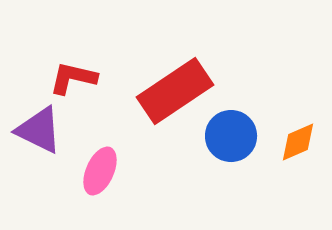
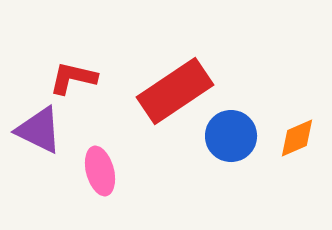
orange diamond: moved 1 px left, 4 px up
pink ellipse: rotated 39 degrees counterclockwise
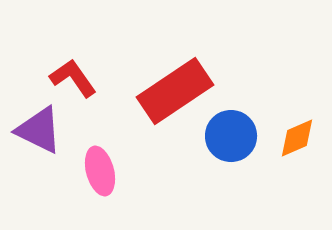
red L-shape: rotated 42 degrees clockwise
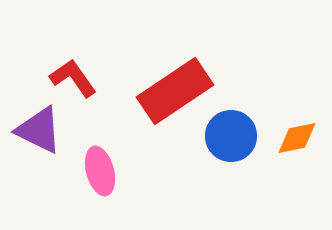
orange diamond: rotated 12 degrees clockwise
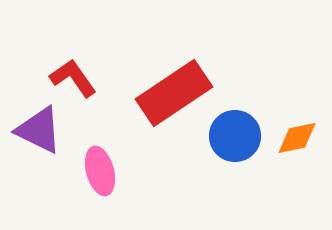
red rectangle: moved 1 px left, 2 px down
blue circle: moved 4 px right
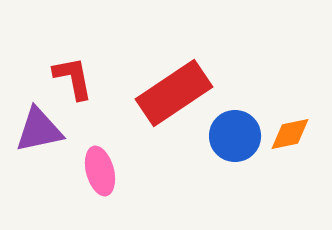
red L-shape: rotated 24 degrees clockwise
purple triangle: rotated 38 degrees counterclockwise
orange diamond: moved 7 px left, 4 px up
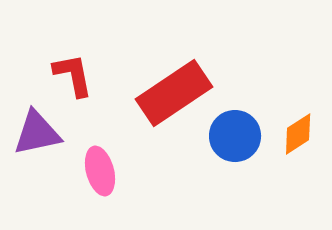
red L-shape: moved 3 px up
purple triangle: moved 2 px left, 3 px down
orange diamond: moved 8 px right; rotated 21 degrees counterclockwise
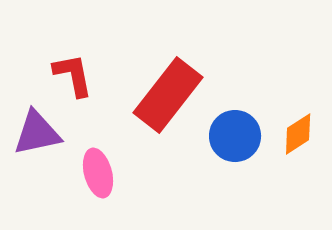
red rectangle: moved 6 px left, 2 px down; rotated 18 degrees counterclockwise
pink ellipse: moved 2 px left, 2 px down
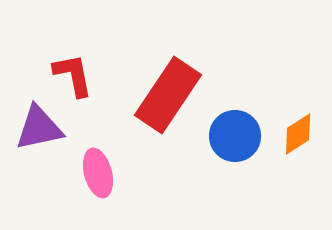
red rectangle: rotated 4 degrees counterclockwise
purple triangle: moved 2 px right, 5 px up
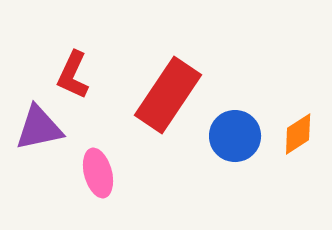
red L-shape: rotated 144 degrees counterclockwise
